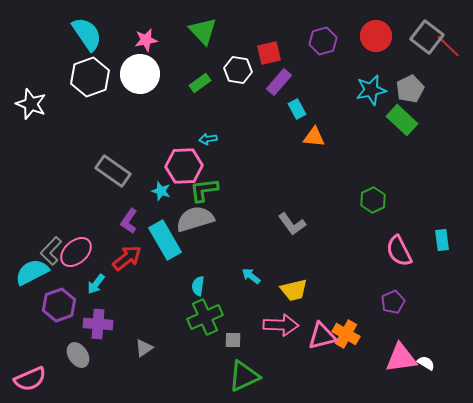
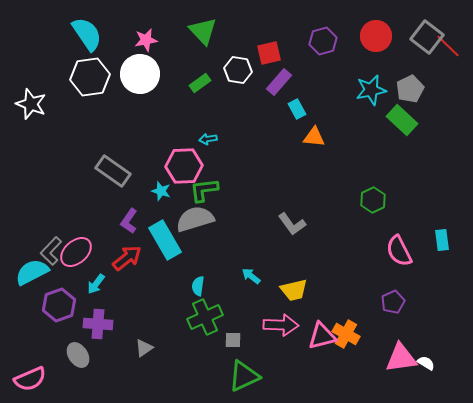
white hexagon at (90, 77): rotated 12 degrees clockwise
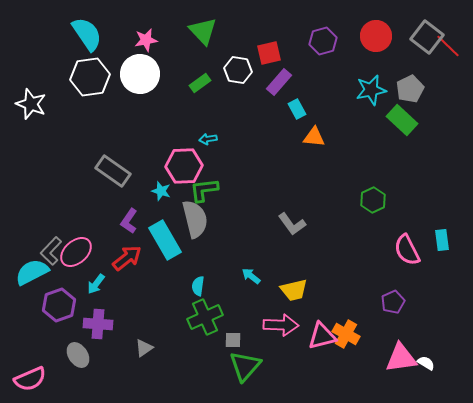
gray semicircle at (195, 219): rotated 93 degrees clockwise
pink semicircle at (399, 251): moved 8 px right, 1 px up
green triangle at (244, 376): moved 1 px right, 10 px up; rotated 24 degrees counterclockwise
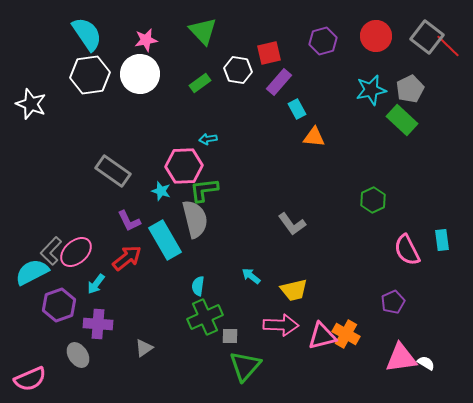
white hexagon at (90, 77): moved 2 px up
purple L-shape at (129, 221): rotated 60 degrees counterclockwise
gray square at (233, 340): moved 3 px left, 4 px up
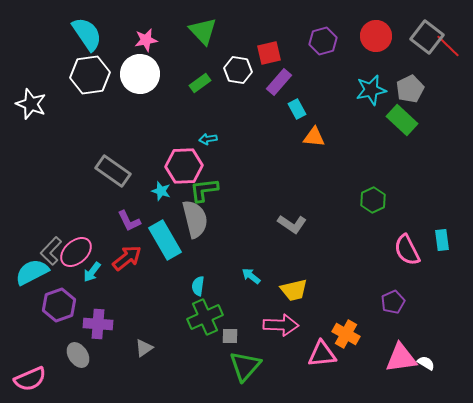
gray L-shape at (292, 224): rotated 20 degrees counterclockwise
cyan arrow at (96, 284): moved 4 px left, 12 px up
pink triangle at (322, 336): moved 18 px down; rotated 8 degrees clockwise
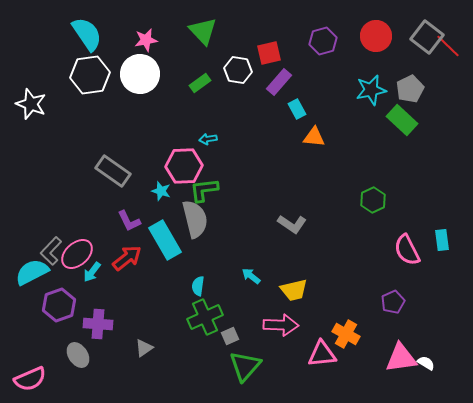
pink ellipse at (76, 252): moved 1 px right, 2 px down
gray square at (230, 336): rotated 24 degrees counterclockwise
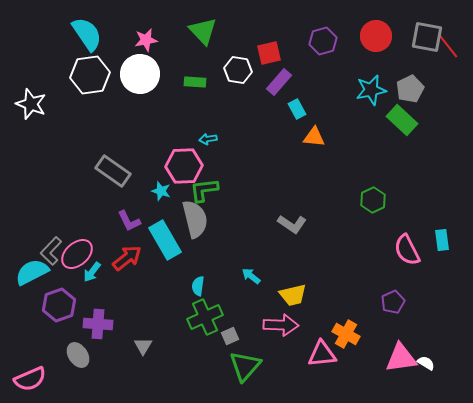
gray square at (427, 37): rotated 28 degrees counterclockwise
red line at (448, 46): rotated 8 degrees clockwise
green rectangle at (200, 83): moved 5 px left, 1 px up; rotated 40 degrees clockwise
yellow trapezoid at (294, 290): moved 1 px left, 5 px down
gray triangle at (144, 348): moved 1 px left, 2 px up; rotated 24 degrees counterclockwise
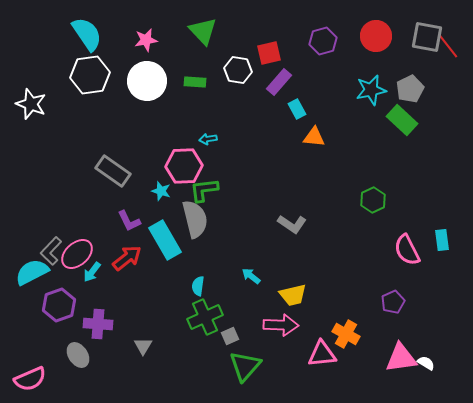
white circle at (140, 74): moved 7 px right, 7 px down
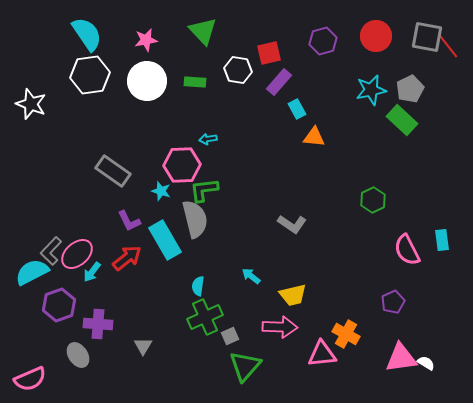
pink hexagon at (184, 166): moved 2 px left, 1 px up
pink arrow at (281, 325): moved 1 px left, 2 px down
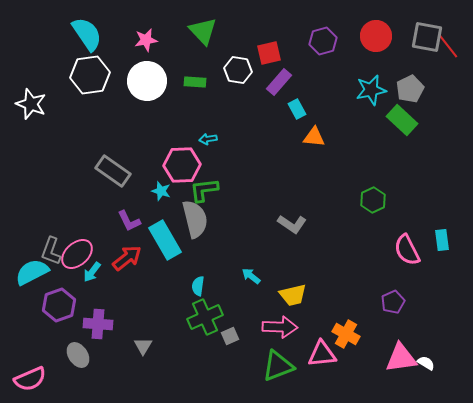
gray L-shape at (51, 251): rotated 24 degrees counterclockwise
green triangle at (245, 366): moved 33 px right; rotated 28 degrees clockwise
